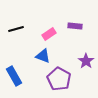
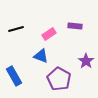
blue triangle: moved 2 px left
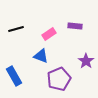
purple pentagon: rotated 20 degrees clockwise
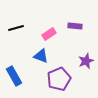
black line: moved 1 px up
purple star: rotated 14 degrees clockwise
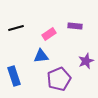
blue triangle: rotated 28 degrees counterclockwise
blue rectangle: rotated 12 degrees clockwise
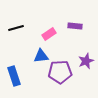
purple pentagon: moved 1 px right, 7 px up; rotated 20 degrees clockwise
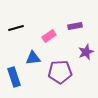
purple rectangle: rotated 16 degrees counterclockwise
pink rectangle: moved 2 px down
blue triangle: moved 8 px left, 2 px down
purple star: moved 9 px up
blue rectangle: moved 1 px down
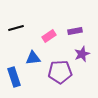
purple rectangle: moved 5 px down
purple star: moved 4 px left, 2 px down
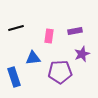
pink rectangle: rotated 48 degrees counterclockwise
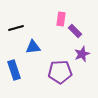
purple rectangle: rotated 56 degrees clockwise
pink rectangle: moved 12 px right, 17 px up
blue triangle: moved 11 px up
blue rectangle: moved 7 px up
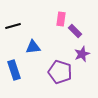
black line: moved 3 px left, 2 px up
purple pentagon: rotated 20 degrees clockwise
